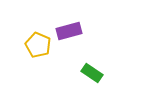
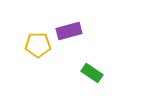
yellow pentagon: rotated 25 degrees counterclockwise
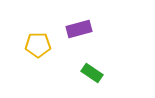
purple rectangle: moved 10 px right, 2 px up
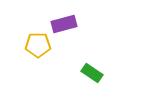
purple rectangle: moved 15 px left, 5 px up
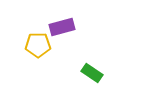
purple rectangle: moved 2 px left, 3 px down
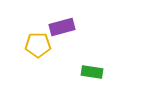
green rectangle: moved 1 px up; rotated 25 degrees counterclockwise
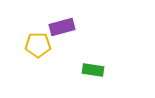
green rectangle: moved 1 px right, 2 px up
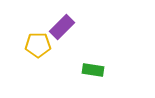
purple rectangle: rotated 30 degrees counterclockwise
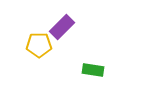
yellow pentagon: moved 1 px right
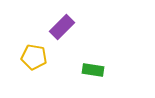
yellow pentagon: moved 5 px left, 12 px down; rotated 10 degrees clockwise
